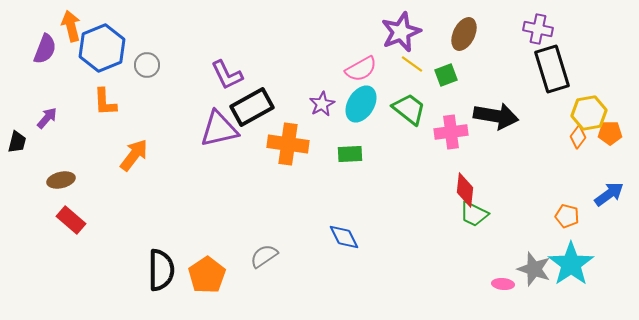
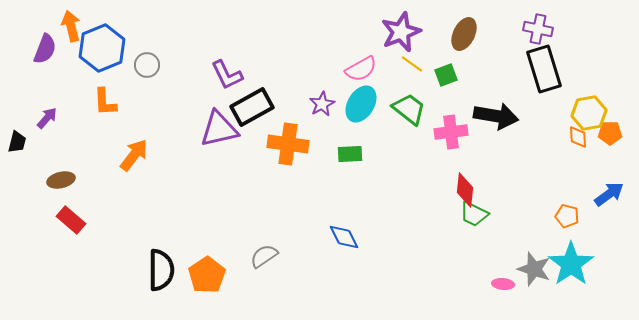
black rectangle at (552, 69): moved 8 px left
orange diamond at (578, 137): rotated 40 degrees counterclockwise
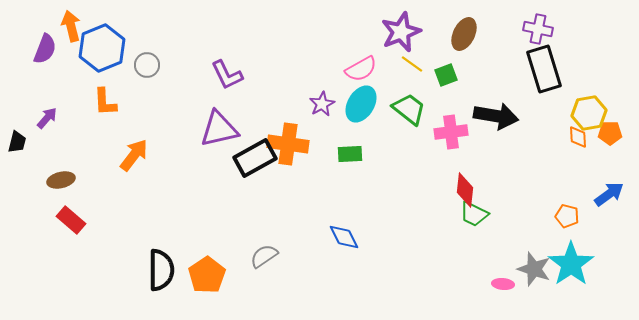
black rectangle at (252, 107): moved 3 px right, 51 px down
